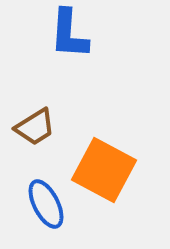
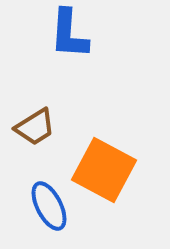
blue ellipse: moved 3 px right, 2 px down
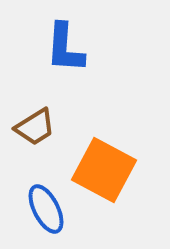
blue L-shape: moved 4 px left, 14 px down
blue ellipse: moved 3 px left, 3 px down
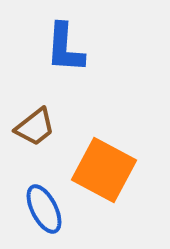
brown trapezoid: rotated 6 degrees counterclockwise
blue ellipse: moved 2 px left
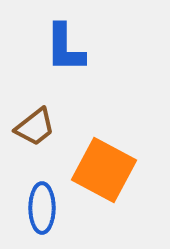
blue L-shape: rotated 4 degrees counterclockwise
blue ellipse: moved 2 px left, 1 px up; rotated 27 degrees clockwise
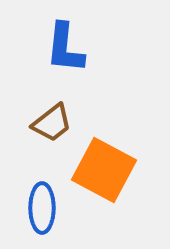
blue L-shape: rotated 6 degrees clockwise
brown trapezoid: moved 17 px right, 4 px up
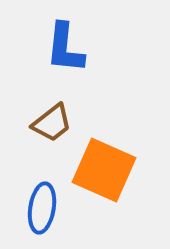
orange square: rotated 4 degrees counterclockwise
blue ellipse: rotated 9 degrees clockwise
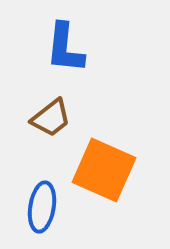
brown trapezoid: moved 1 px left, 5 px up
blue ellipse: moved 1 px up
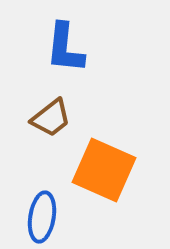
blue ellipse: moved 10 px down
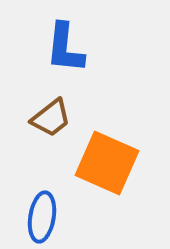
orange square: moved 3 px right, 7 px up
